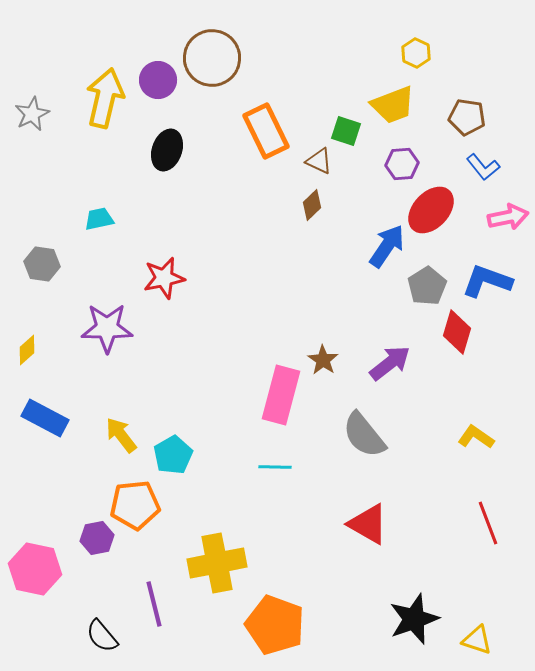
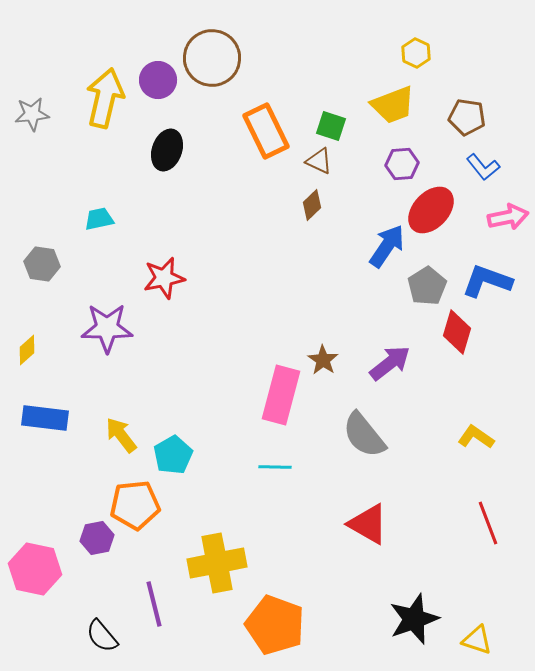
gray star at (32, 114): rotated 20 degrees clockwise
green square at (346, 131): moved 15 px left, 5 px up
blue rectangle at (45, 418): rotated 21 degrees counterclockwise
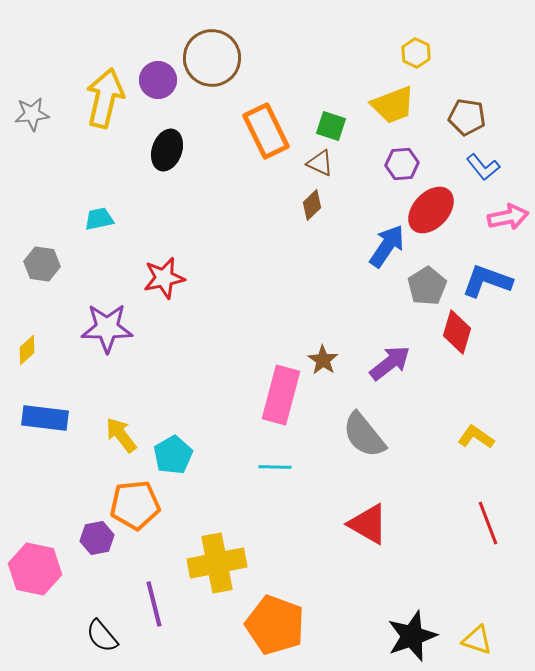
brown triangle at (319, 161): moved 1 px right, 2 px down
black star at (414, 619): moved 2 px left, 17 px down
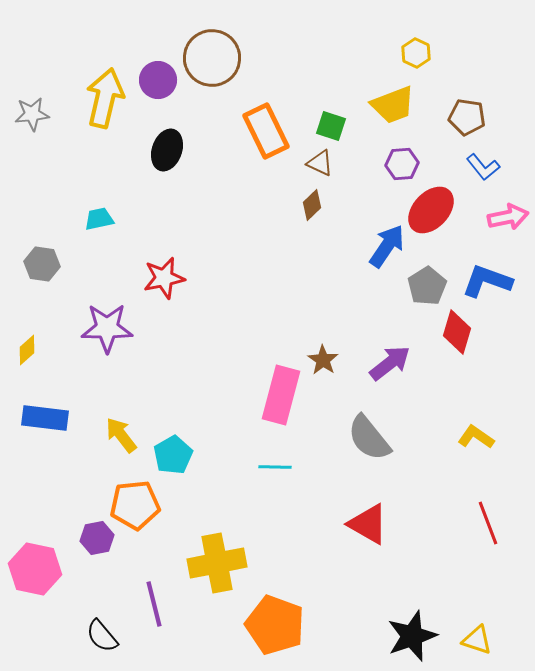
gray semicircle at (364, 435): moved 5 px right, 3 px down
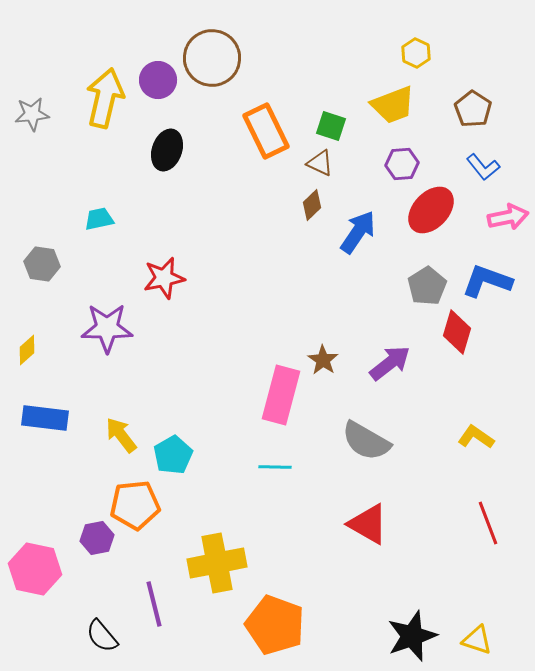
brown pentagon at (467, 117): moved 6 px right, 8 px up; rotated 24 degrees clockwise
blue arrow at (387, 246): moved 29 px left, 14 px up
gray semicircle at (369, 438): moved 3 px left, 3 px down; rotated 21 degrees counterclockwise
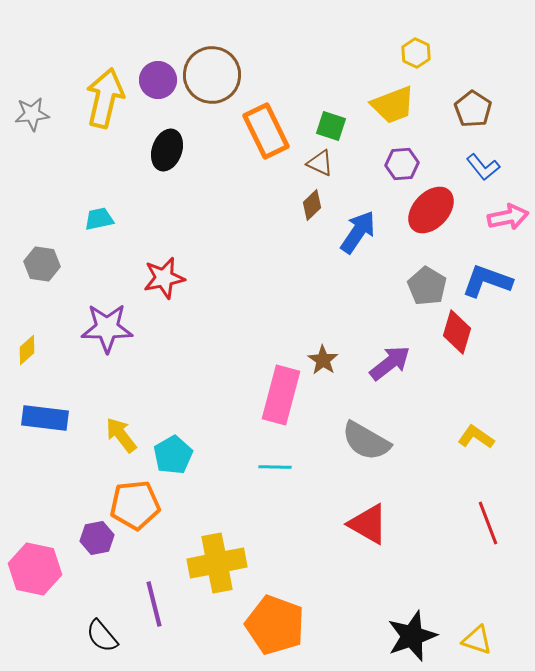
brown circle at (212, 58): moved 17 px down
gray pentagon at (427, 286): rotated 9 degrees counterclockwise
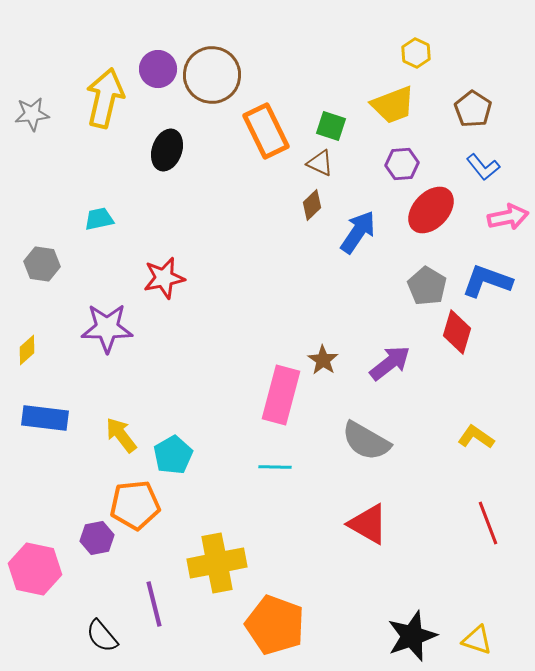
purple circle at (158, 80): moved 11 px up
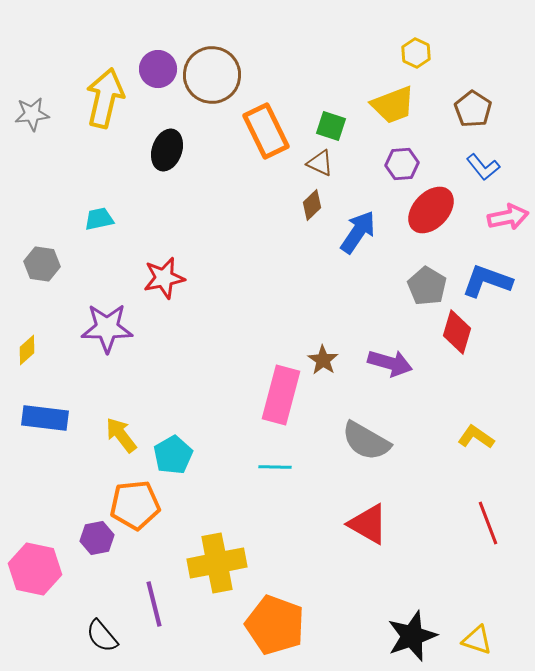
purple arrow at (390, 363): rotated 54 degrees clockwise
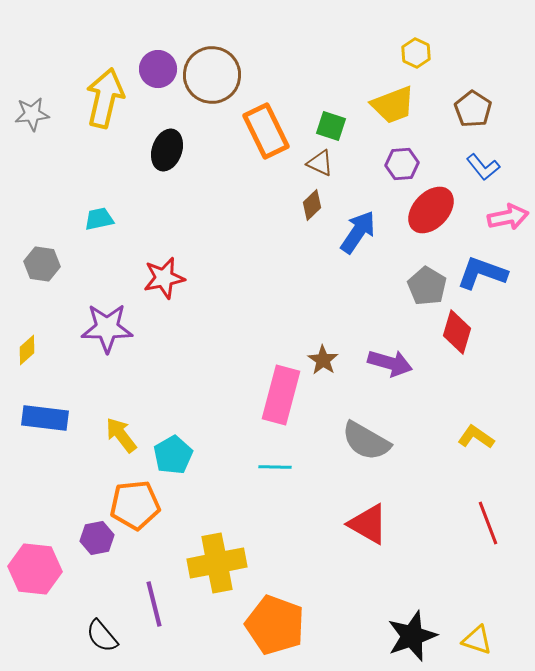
blue L-shape at (487, 281): moved 5 px left, 8 px up
pink hexagon at (35, 569): rotated 6 degrees counterclockwise
